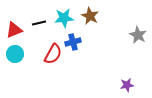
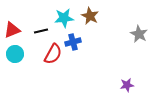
black line: moved 2 px right, 8 px down
red triangle: moved 2 px left
gray star: moved 1 px right, 1 px up
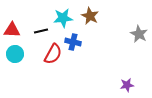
cyan star: moved 1 px left
red triangle: rotated 24 degrees clockwise
blue cross: rotated 28 degrees clockwise
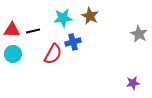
black line: moved 8 px left
blue cross: rotated 28 degrees counterclockwise
cyan circle: moved 2 px left
purple star: moved 6 px right, 2 px up
